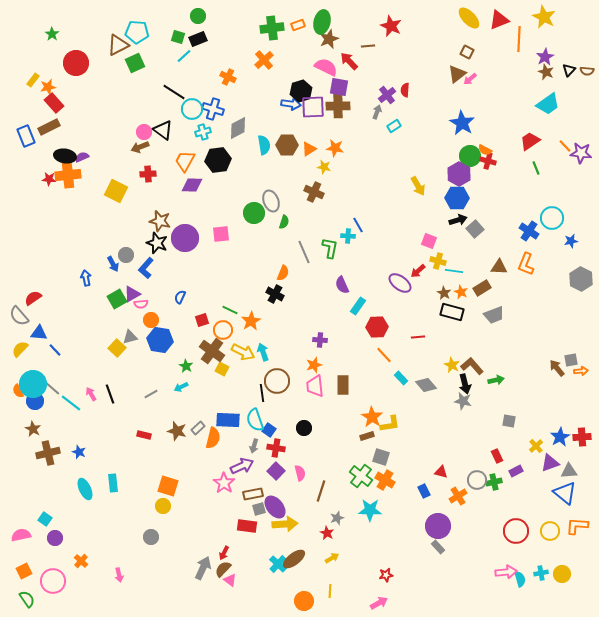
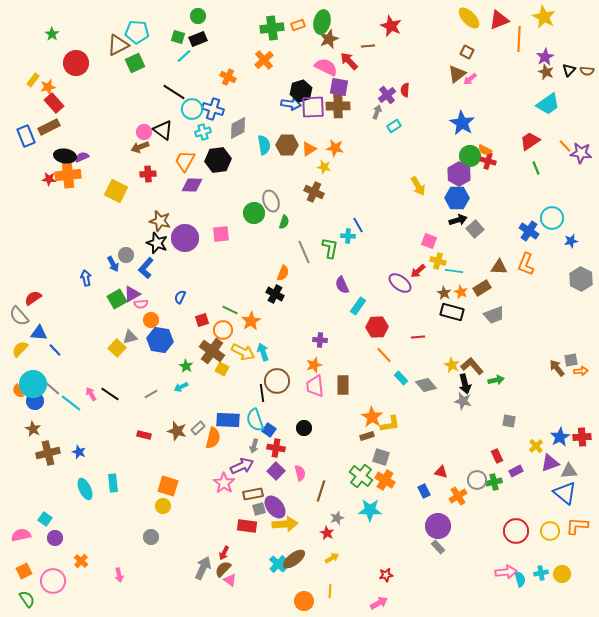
black line at (110, 394): rotated 36 degrees counterclockwise
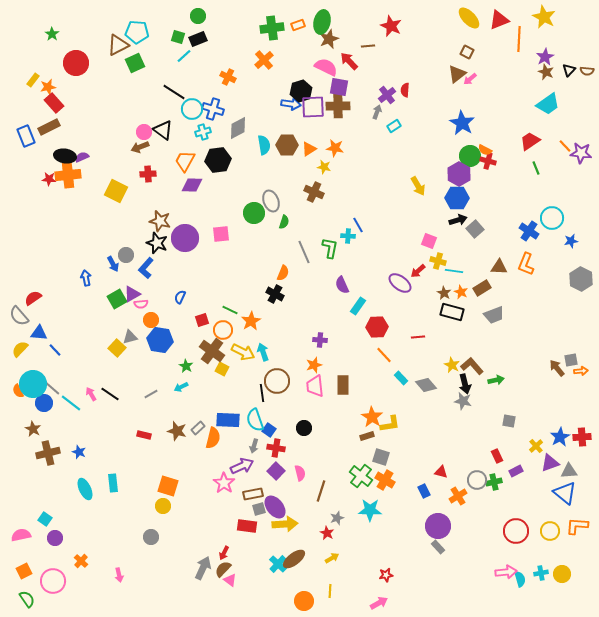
blue circle at (35, 401): moved 9 px right, 2 px down
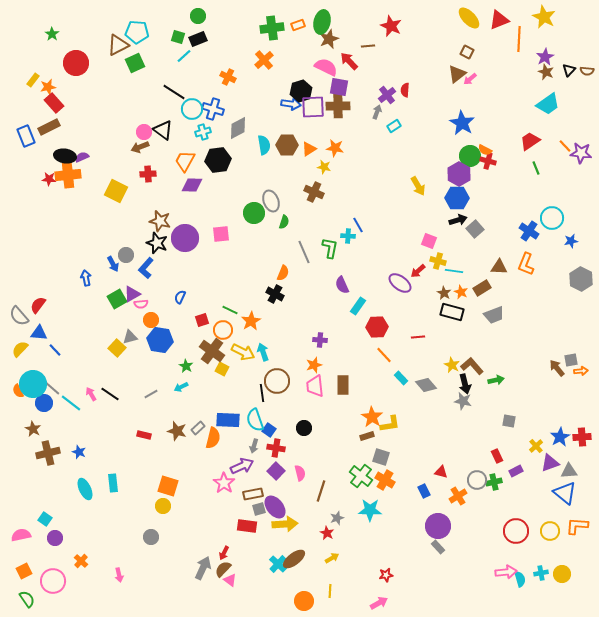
red semicircle at (33, 298): moved 5 px right, 7 px down; rotated 18 degrees counterclockwise
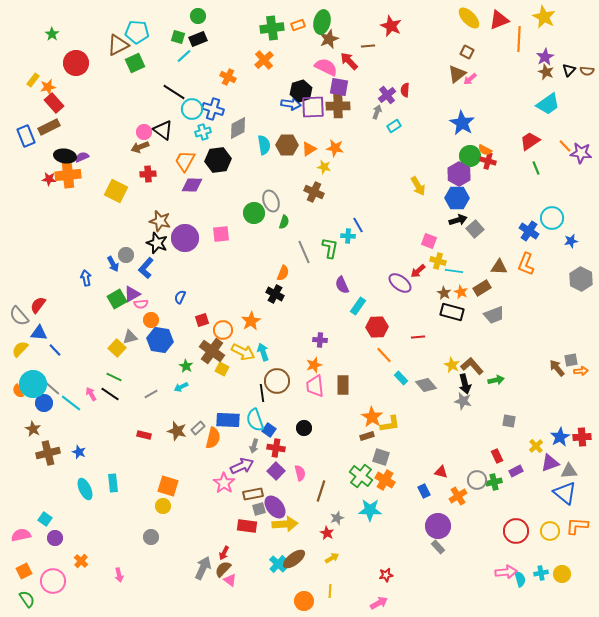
green line at (230, 310): moved 116 px left, 67 px down
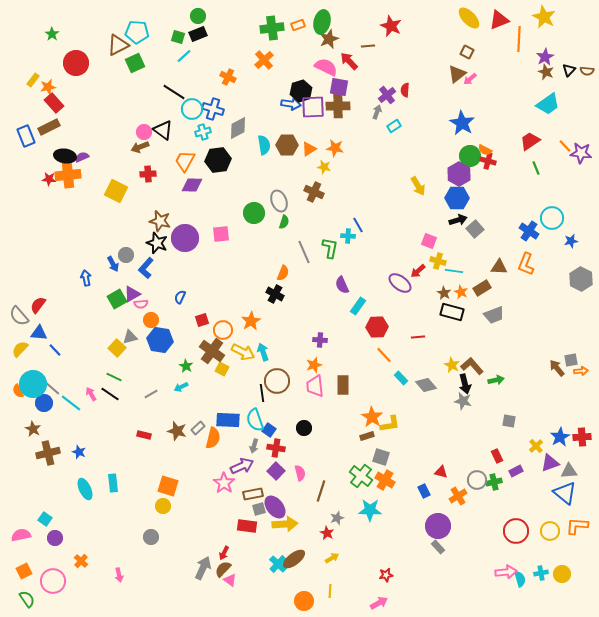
black rectangle at (198, 39): moved 5 px up
gray ellipse at (271, 201): moved 8 px right
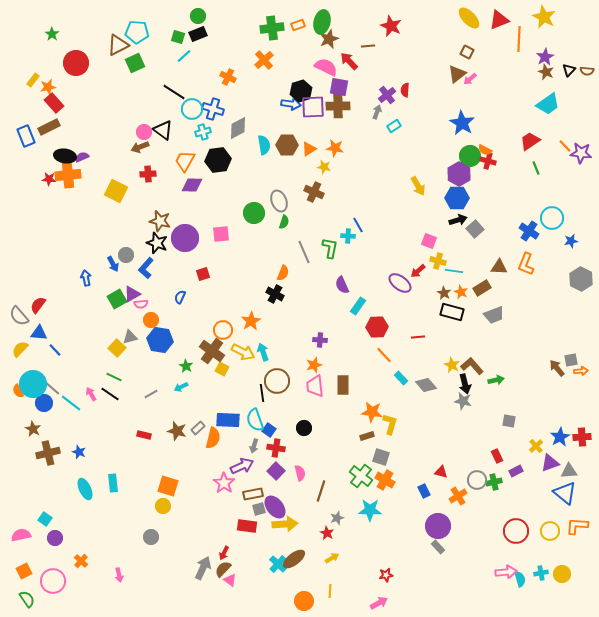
red square at (202, 320): moved 1 px right, 46 px up
orange star at (372, 417): moved 5 px up; rotated 25 degrees counterclockwise
yellow L-shape at (390, 424): rotated 65 degrees counterclockwise
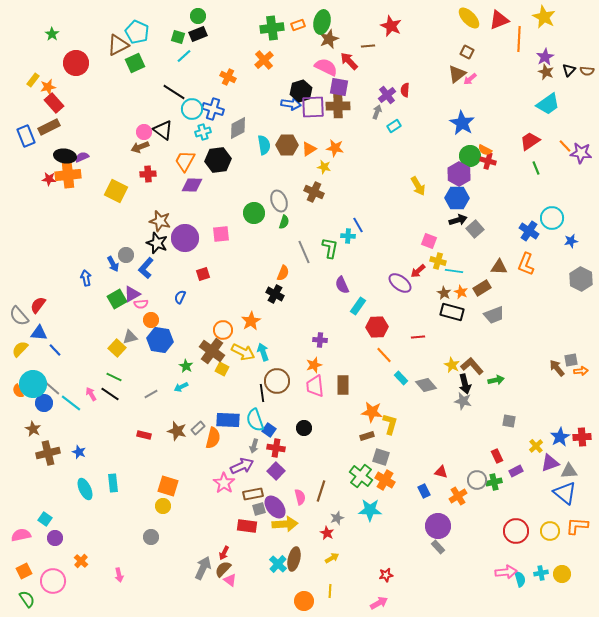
cyan pentagon at (137, 32): rotated 20 degrees clockwise
pink semicircle at (300, 473): moved 24 px down
brown ellipse at (294, 559): rotated 40 degrees counterclockwise
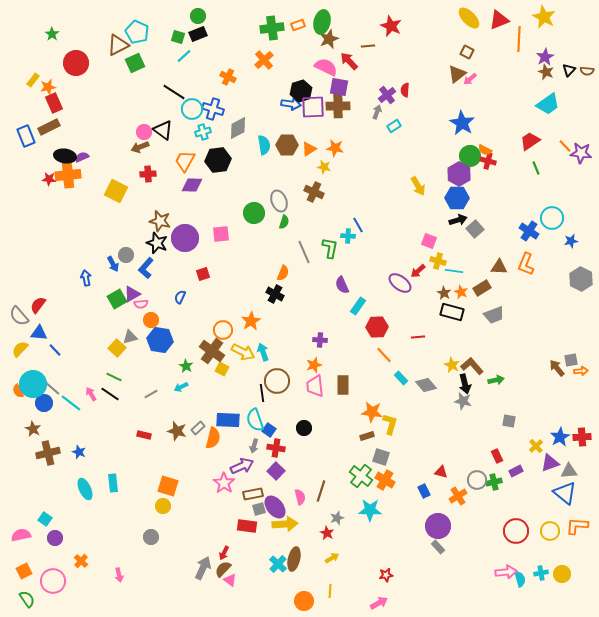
red rectangle at (54, 103): rotated 18 degrees clockwise
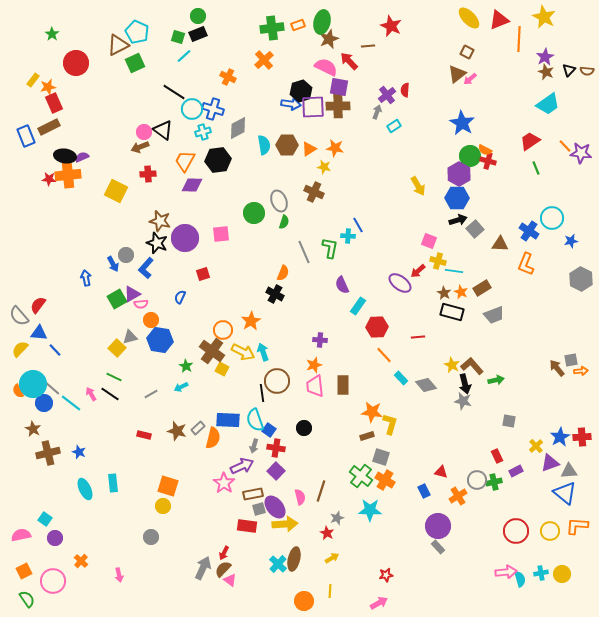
brown triangle at (499, 267): moved 1 px right, 23 px up
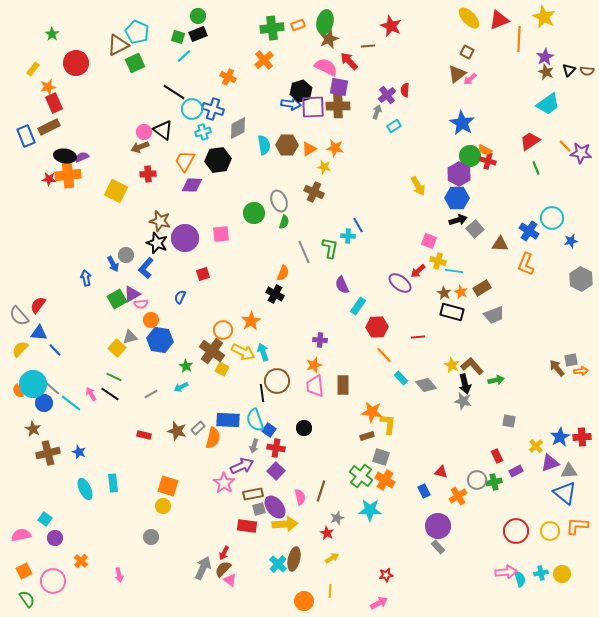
green ellipse at (322, 22): moved 3 px right
yellow rectangle at (33, 80): moved 11 px up
yellow L-shape at (390, 424): moved 2 px left; rotated 10 degrees counterclockwise
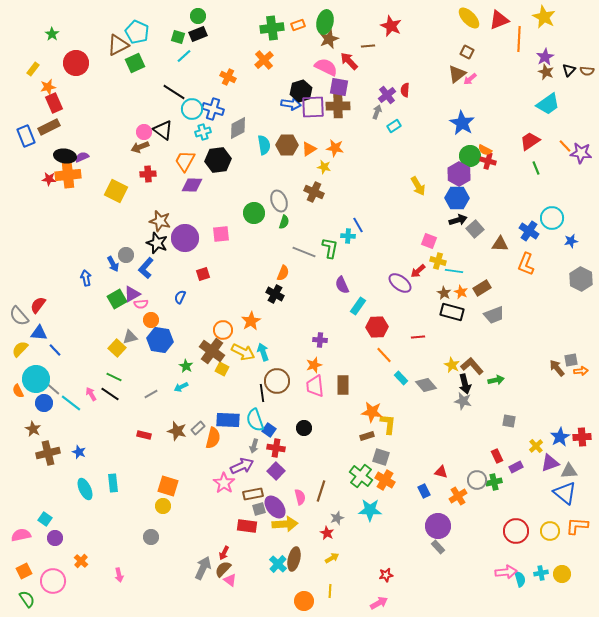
gray line at (304, 252): rotated 45 degrees counterclockwise
cyan circle at (33, 384): moved 3 px right, 5 px up
purple rectangle at (516, 471): moved 4 px up
